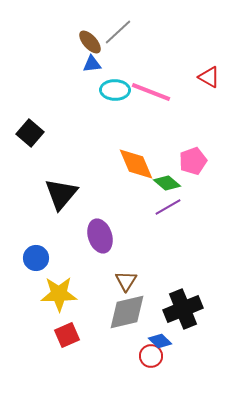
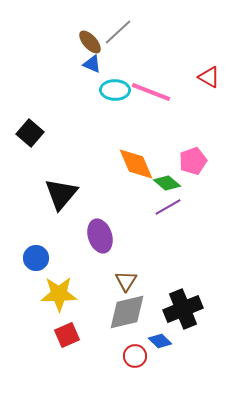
blue triangle: rotated 30 degrees clockwise
red circle: moved 16 px left
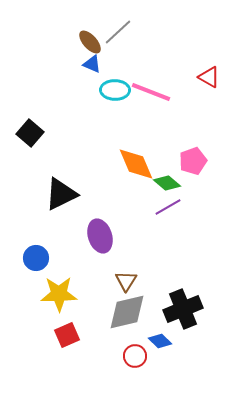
black triangle: rotated 24 degrees clockwise
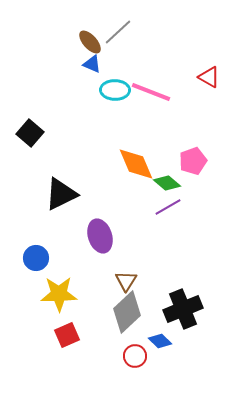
gray diamond: rotated 30 degrees counterclockwise
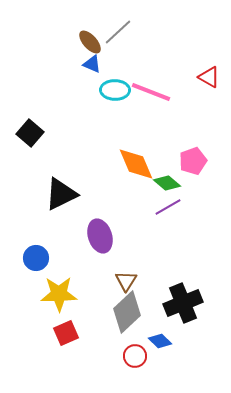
black cross: moved 6 px up
red square: moved 1 px left, 2 px up
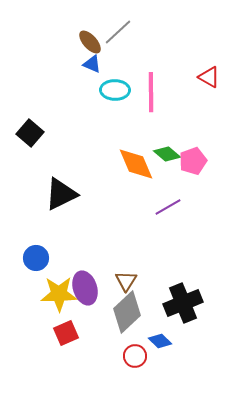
pink line: rotated 69 degrees clockwise
green diamond: moved 29 px up
purple ellipse: moved 15 px left, 52 px down
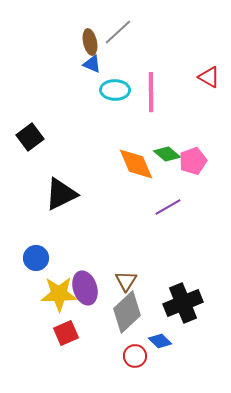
brown ellipse: rotated 30 degrees clockwise
black square: moved 4 px down; rotated 12 degrees clockwise
